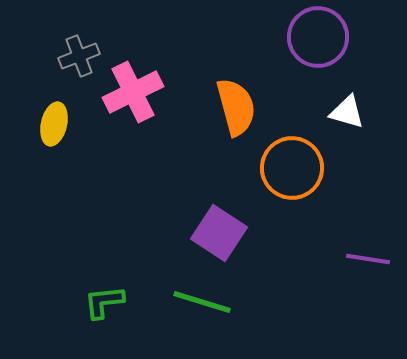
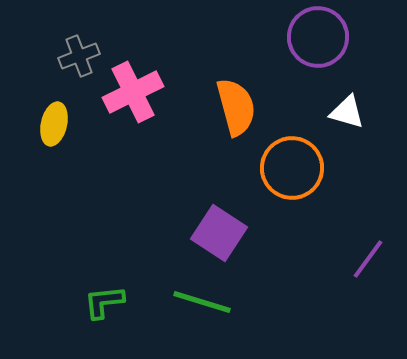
purple line: rotated 63 degrees counterclockwise
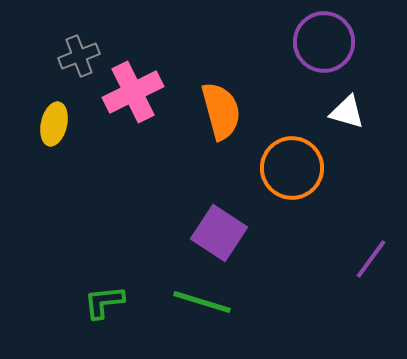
purple circle: moved 6 px right, 5 px down
orange semicircle: moved 15 px left, 4 px down
purple line: moved 3 px right
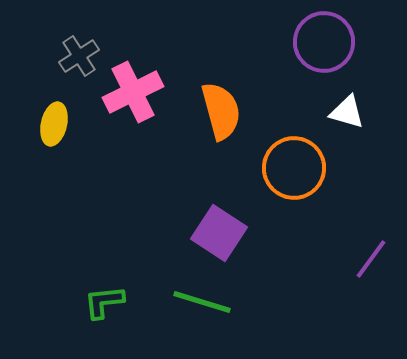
gray cross: rotated 12 degrees counterclockwise
orange circle: moved 2 px right
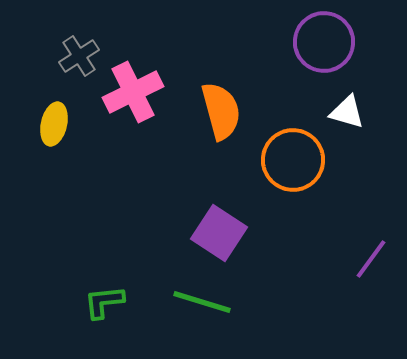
orange circle: moved 1 px left, 8 px up
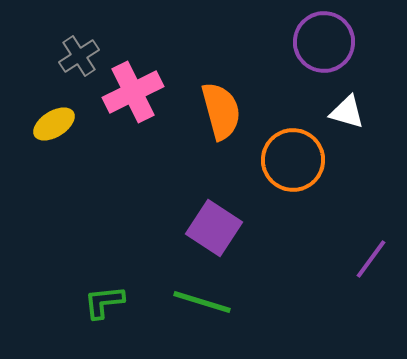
yellow ellipse: rotated 45 degrees clockwise
purple square: moved 5 px left, 5 px up
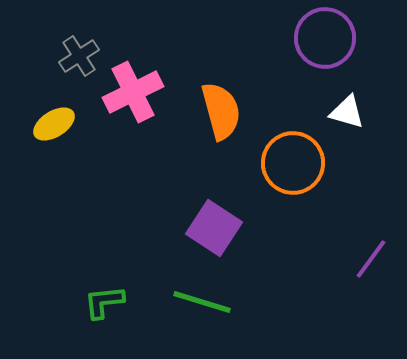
purple circle: moved 1 px right, 4 px up
orange circle: moved 3 px down
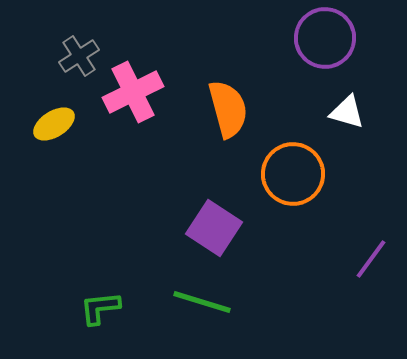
orange semicircle: moved 7 px right, 2 px up
orange circle: moved 11 px down
green L-shape: moved 4 px left, 6 px down
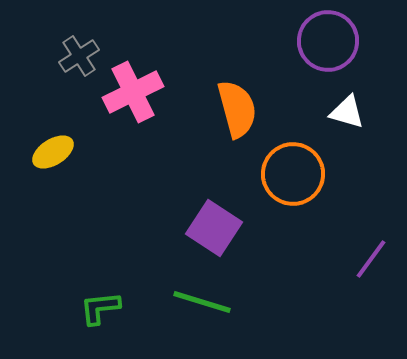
purple circle: moved 3 px right, 3 px down
orange semicircle: moved 9 px right
yellow ellipse: moved 1 px left, 28 px down
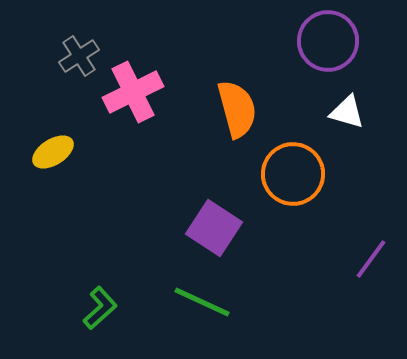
green line: rotated 8 degrees clockwise
green L-shape: rotated 144 degrees clockwise
